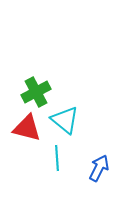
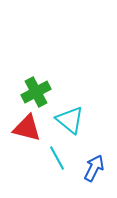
cyan triangle: moved 5 px right
cyan line: rotated 25 degrees counterclockwise
blue arrow: moved 5 px left
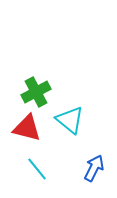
cyan line: moved 20 px left, 11 px down; rotated 10 degrees counterclockwise
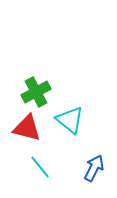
cyan line: moved 3 px right, 2 px up
